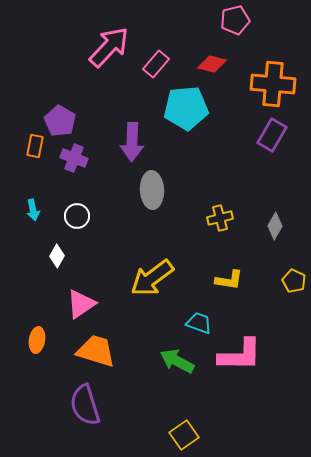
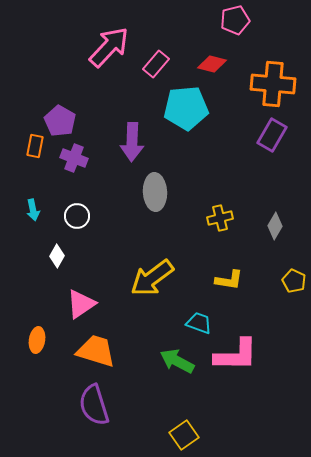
gray ellipse: moved 3 px right, 2 px down
pink L-shape: moved 4 px left
purple semicircle: moved 9 px right
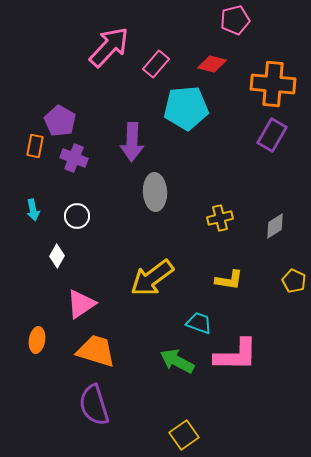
gray diamond: rotated 28 degrees clockwise
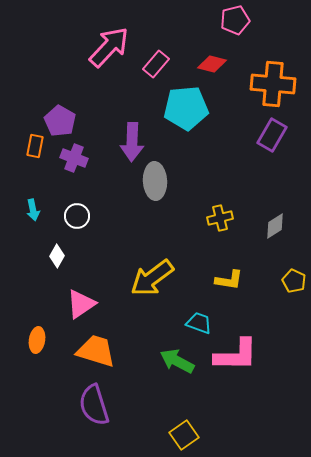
gray ellipse: moved 11 px up
